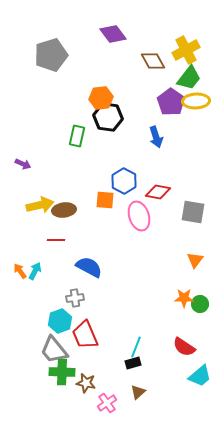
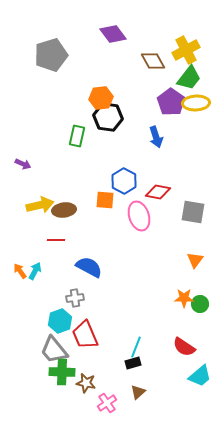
yellow ellipse: moved 2 px down
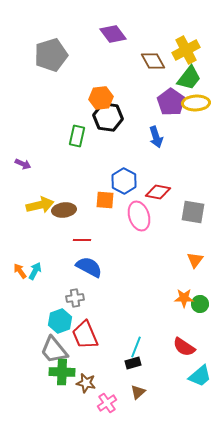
red line: moved 26 px right
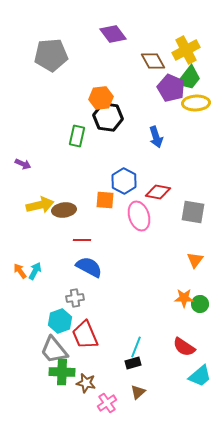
gray pentagon: rotated 12 degrees clockwise
purple pentagon: moved 14 px up; rotated 12 degrees counterclockwise
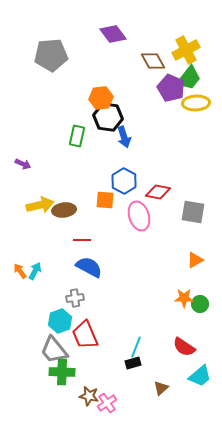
blue arrow: moved 32 px left
orange triangle: rotated 24 degrees clockwise
brown star: moved 3 px right, 13 px down
brown triangle: moved 23 px right, 4 px up
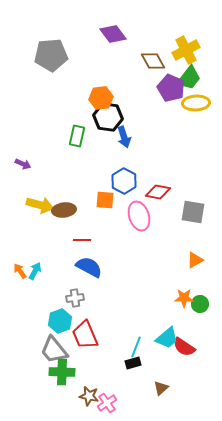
yellow arrow: rotated 28 degrees clockwise
cyan trapezoid: moved 33 px left, 38 px up
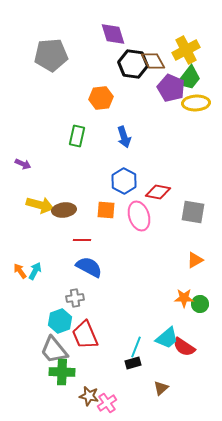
purple diamond: rotated 20 degrees clockwise
black hexagon: moved 25 px right, 53 px up
orange square: moved 1 px right, 10 px down
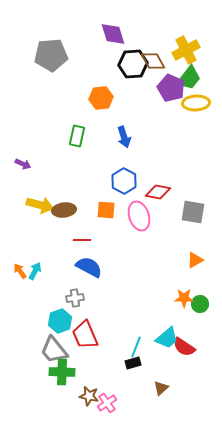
black hexagon: rotated 12 degrees counterclockwise
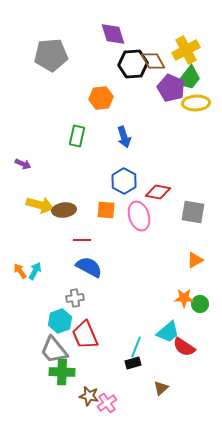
cyan trapezoid: moved 1 px right, 6 px up
